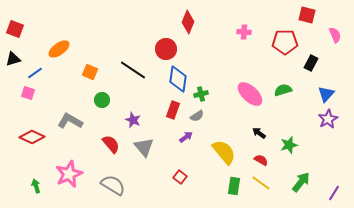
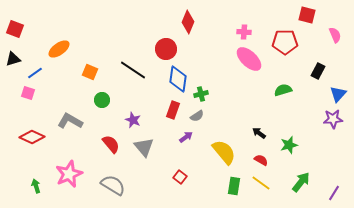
black rectangle at (311, 63): moved 7 px right, 8 px down
pink ellipse at (250, 94): moved 1 px left, 35 px up
blue triangle at (326, 94): moved 12 px right
purple star at (328, 119): moved 5 px right; rotated 24 degrees clockwise
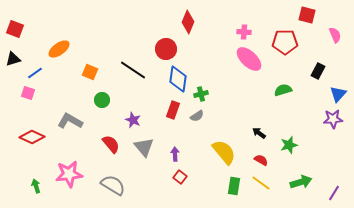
purple arrow at (186, 137): moved 11 px left, 17 px down; rotated 56 degrees counterclockwise
pink star at (69, 174): rotated 16 degrees clockwise
green arrow at (301, 182): rotated 35 degrees clockwise
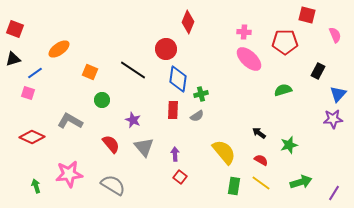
red rectangle at (173, 110): rotated 18 degrees counterclockwise
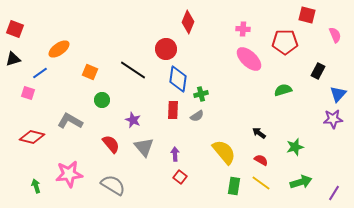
pink cross at (244, 32): moved 1 px left, 3 px up
blue line at (35, 73): moved 5 px right
red diamond at (32, 137): rotated 10 degrees counterclockwise
green star at (289, 145): moved 6 px right, 2 px down
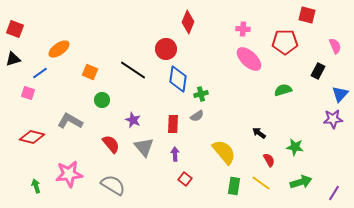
pink semicircle at (335, 35): moved 11 px down
blue triangle at (338, 94): moved 2 px right
red rectangle at (173, 110): moved 14 px down
green star at (295, 147): rotated 24 degrees clockwise
red semicircle at (261, 160): moved 8 px right; rotated 32 degrees clockwise
red square at (180, 177): moved 5 px right, 2 px down
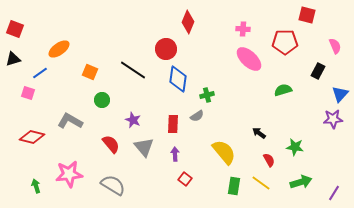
green cross at (201, 94): moved 6 px right, 1 px down
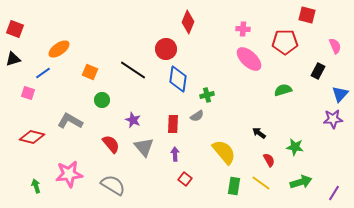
blue line at (40, 73): moved 3 px right
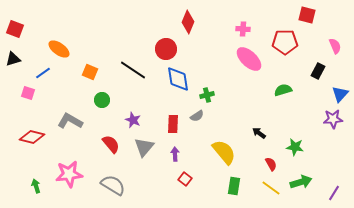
orange ellipse at (59, 49): rotated 70 degrees clockwise
blue diamond at (178, 79): rotated 16 degrees counterclockwise
gray triangle at (144, 147): rotated 20 degrees clockwise
red semicircle at (269, 160): moved 2 px right, 4 px down
yellow line at (261, 183): moved 10 px right, 5 px down
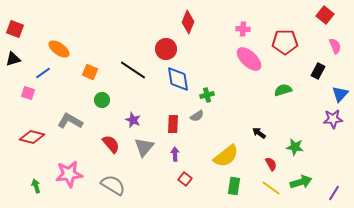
red square at (307, 15): moved 18 px right; rotated 24 degrees clockwise
yellow semicircle at (224, 152): moved 2 px right, 4 px down; rotated 92 degrees clockwise
